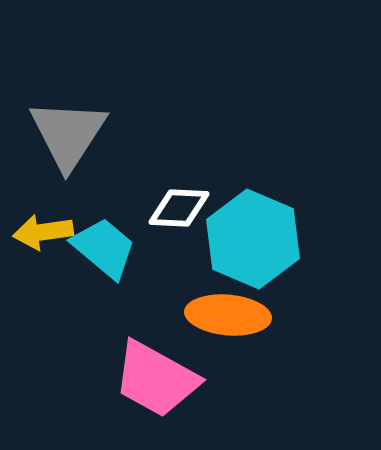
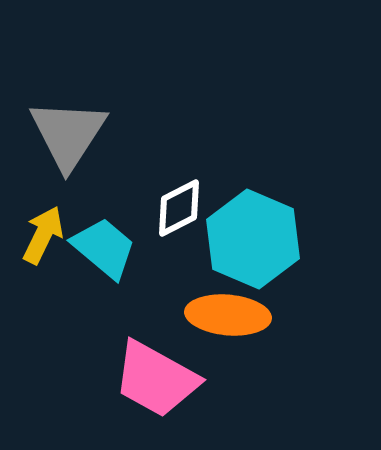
white diamond: rotated 30 degrees counterclockwise
yellow arrow: moved 3 px down; rotated 124 degrees clockwise
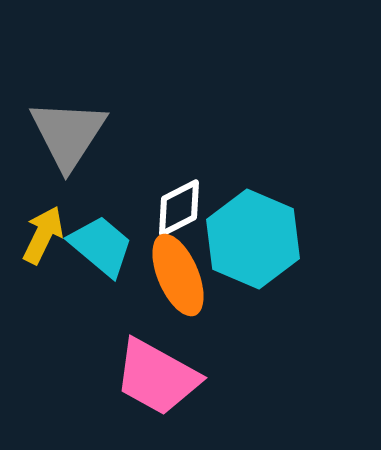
cyan trapezoid: moved 3 px left, 2 px up
orange ellipse: moved 50 px left, 40 px up; rotated 62 degrees clockwise
pink trapezoid: moved 1 px right, 2 px up
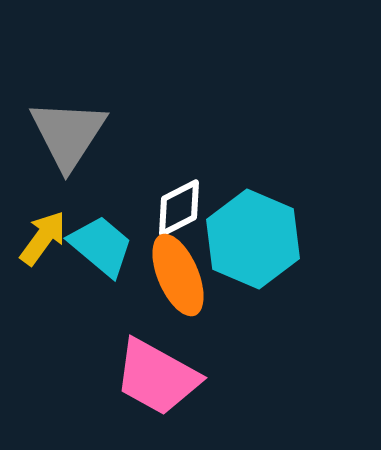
yellow arrow: moved 3 px down; rotated 10 degrees clockwise
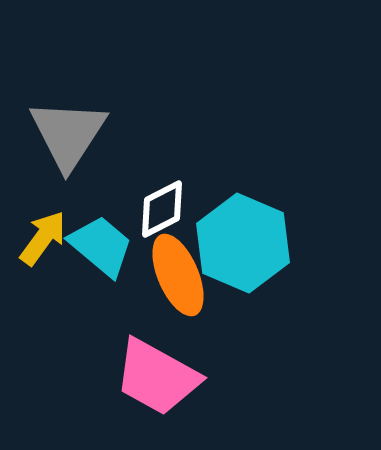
white diamond: moved 17 px left, 1 px down
cyan hexagon: moved 10 px left, 4 px down
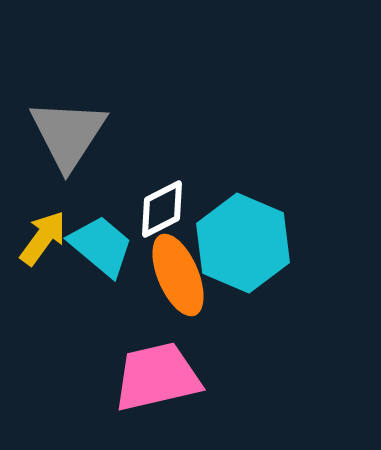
pink trapezoid: rotated 138 degrees clockwise
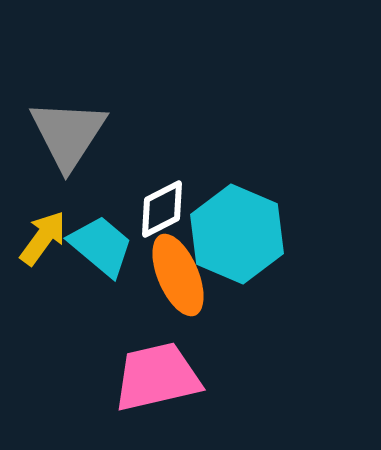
cyan hexagon: moved 6 px left, 9 px up
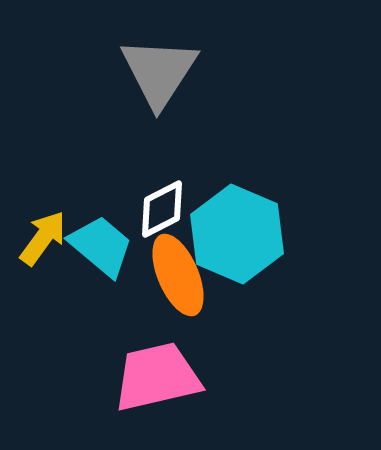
gray triangle: moved 91 px right, 62 px up
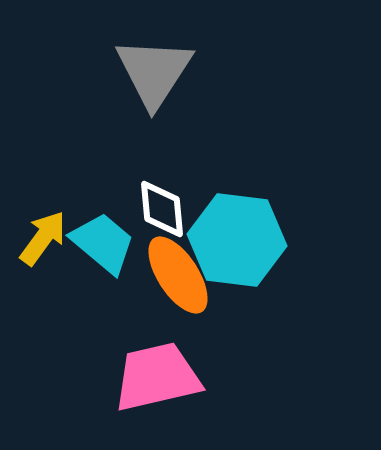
gray triangle: moved 5 px left
white diamond: rotated 68 degrees counterclockwise
cyan hexagon: moved 6 px down; rotated 16 degrees counterclockwise
cyan trapezoid: moved 2 px right, 3 px up
orange ellipse: rotated 10 degrees counterclockwise
